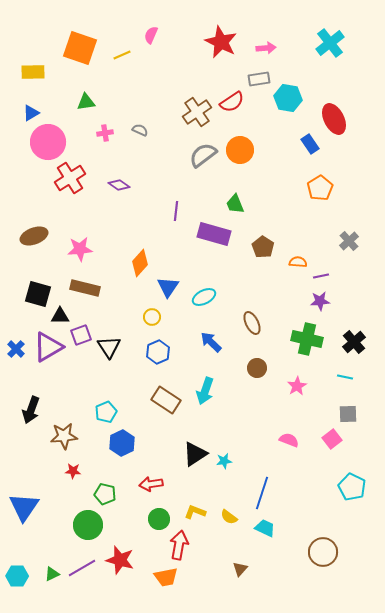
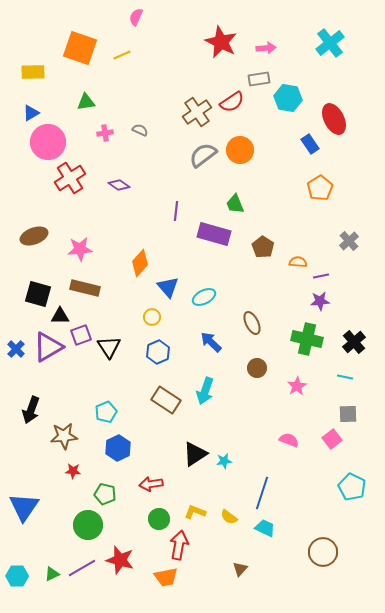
pink semicircle at (151, 35): moved 15 px left, 18 px up
blue triangle at (168, 287): rotated 15 degrees counterclockwise
blue hexagon at (122, 443): moved 4 px left, 5 px down
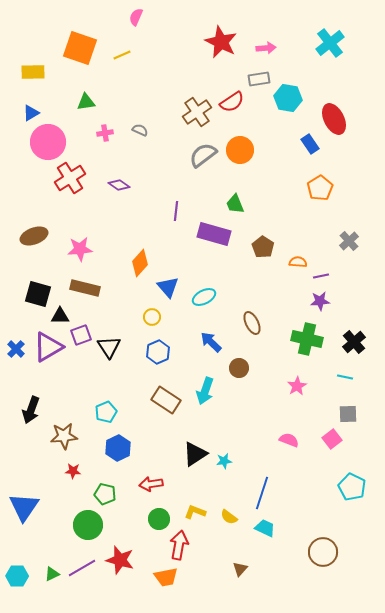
brown circle at (257, 368): moved 18 px left
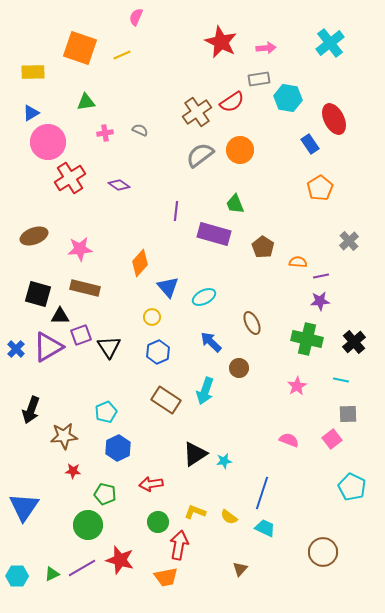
gray semicircle at (203, 155): moved 3 px left
cyan line at (345, 377): moved 4 px left, 3 px down
green circle at (159, 519): moved 1 px left, 3 px down
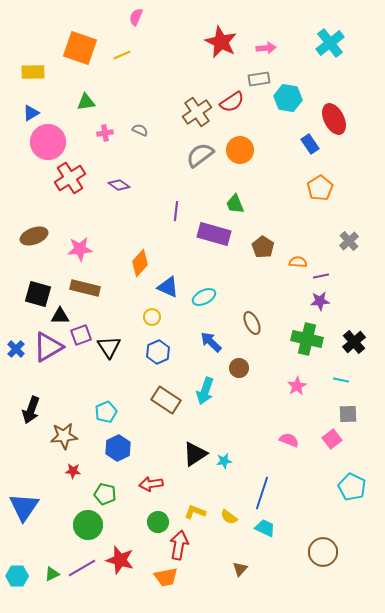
blue triangle at (168, 287): rotated 25 degrees counterclockwise
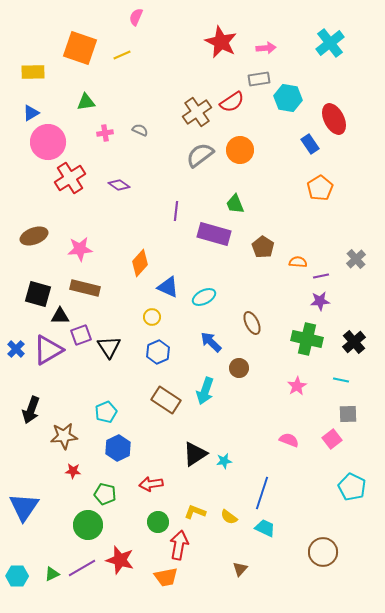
gray cross at (349, 241): moved 7 px right, 18 px down
purple triangle at (48, 347): moved 3 px down
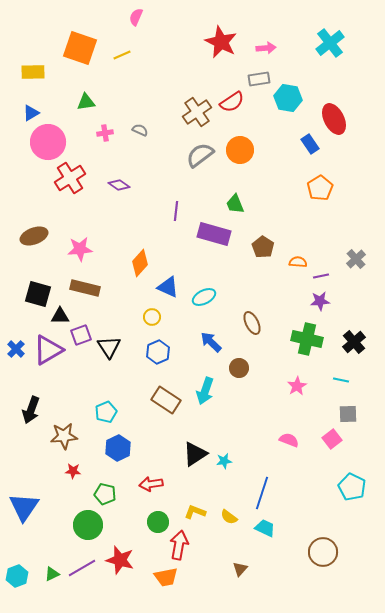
cyan hexagon at (17, 576): rotated 20 degrees counterclockwise
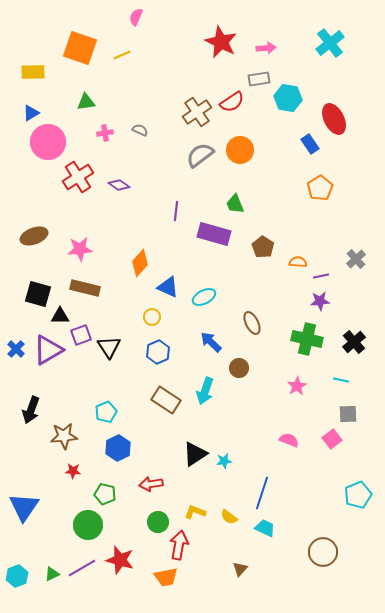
red cross at (70, 178): moved 8 px right, 1 px up
cyan pentagon at (352, 487): moved 6 px right, 8 px down; rotated 24 degrees clockwise
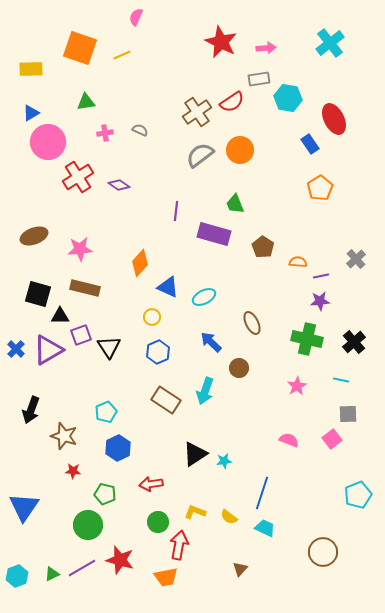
yellow rectangle at (33, 72): moved 2 px left, 3 px up
brown star at (64, 436): rotated 24 degrees clockwise
